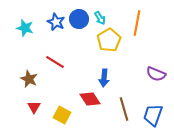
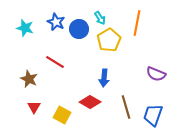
blue circle: moved 10 px down
red diamond: moved 3 px down; rotated 25 degrees counterclockwise
brown line: moved 2 px right, 2 px up
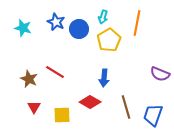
cyan arrow: moved 3 px right, 1 px up; rotated 48 degrees clockwise
cyan star: moved 2 px left
red line: moved 10 px down
purple semicircle: moved 4 px right
yellow square: rotated 30 degrees counterclockwise
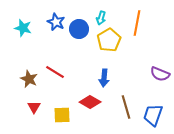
cyan arrow: moved 2 px left, 1 px down
